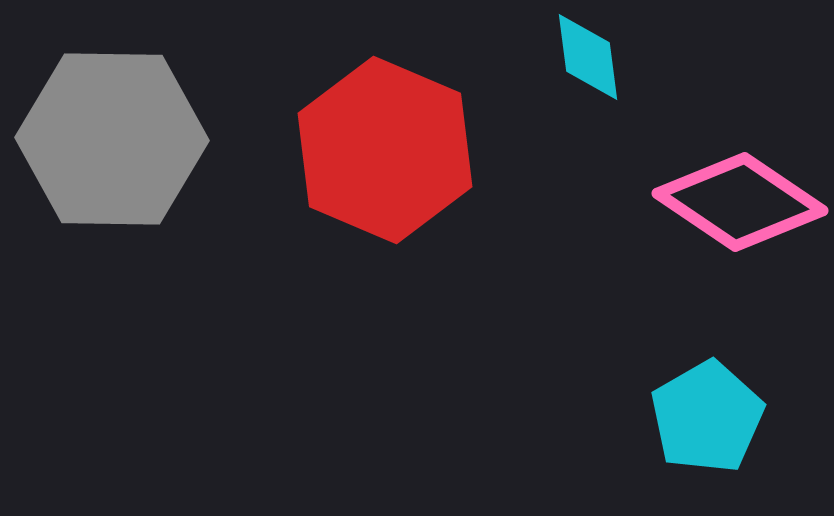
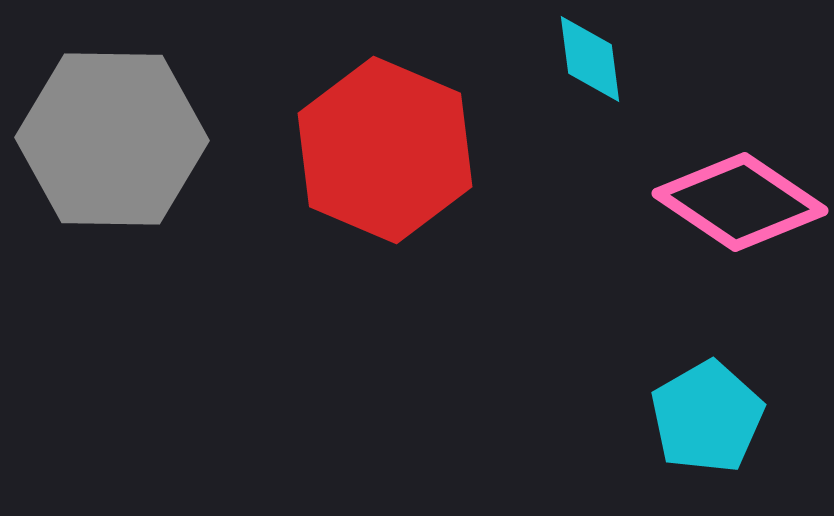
cyan diamond: moved 2 px right, 2 px down
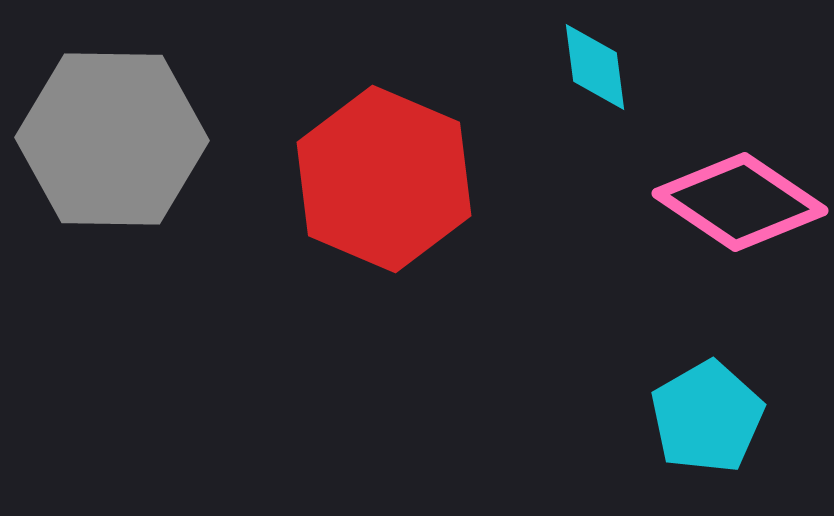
cyan diamond: moved 5 px right, 8 px down
red hexagon: moved 1 px left, 29 px down
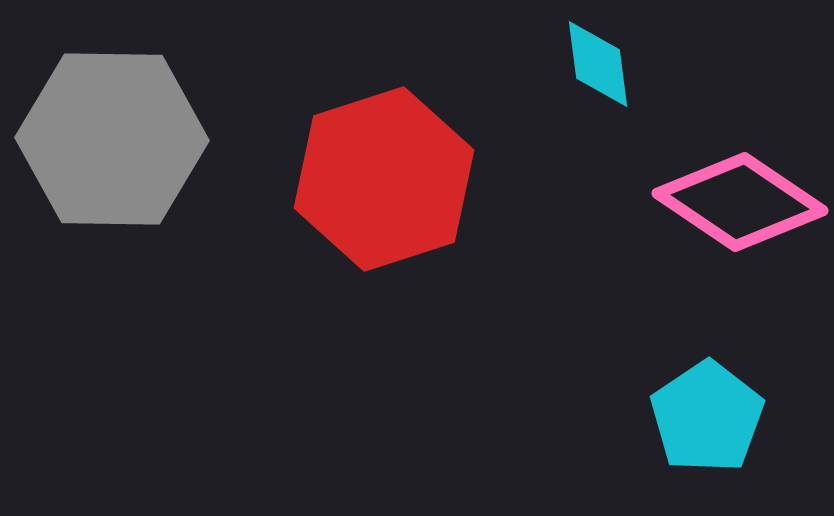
cyan diamond: moved 3 px right, 3 px up
red hexagon: rotated 19 degrees clockwise
cyan pentagon: rotated 4 degrees counterclockwise
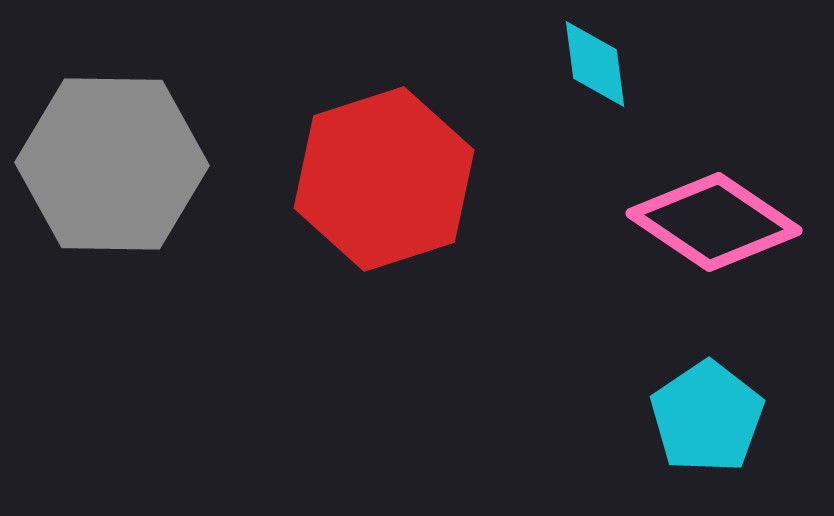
cyan diamond: moved 3 px left
gray hexagon: moved 25 px down
pink diamond: moved 26 px left, 20 px down
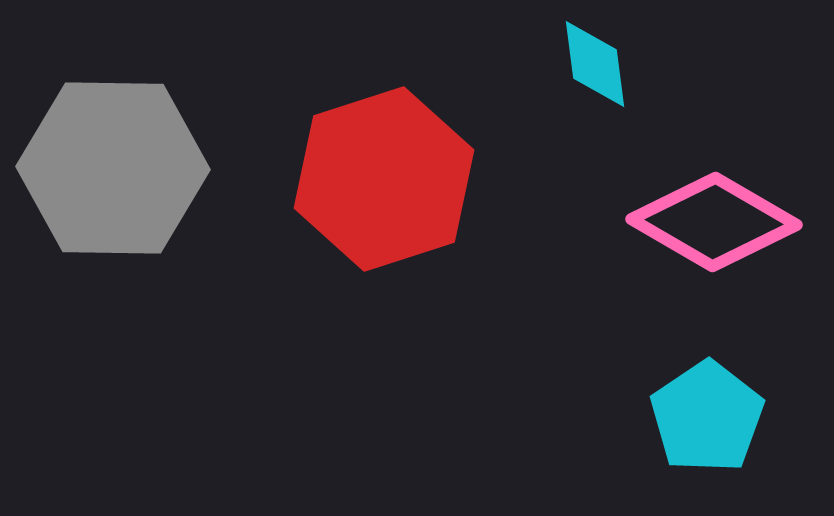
gray hexagon: moved 1 px right, 4 px down
pink diamond: rotated 4 degrees counterclockwise
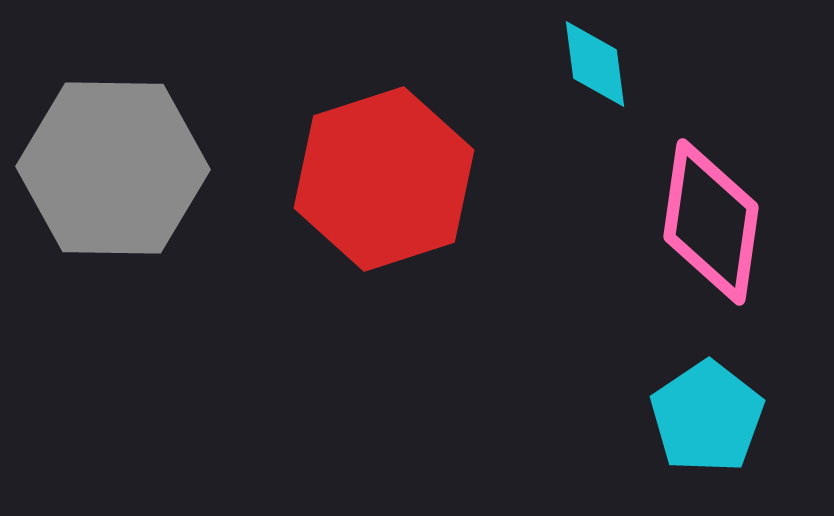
pink diamond: moved 3 px left; rotated 68 degrees clockwise
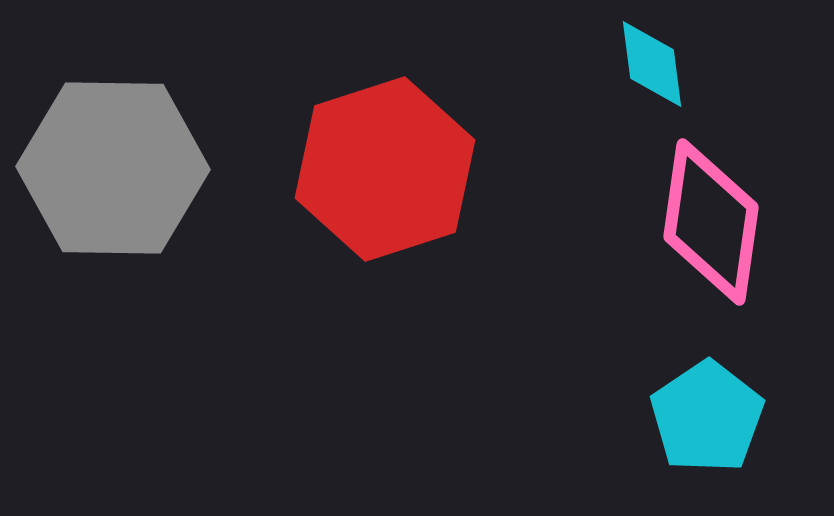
cyan diamond: moved 57 px right
red hexagon: moved 1 px right, 10 px up
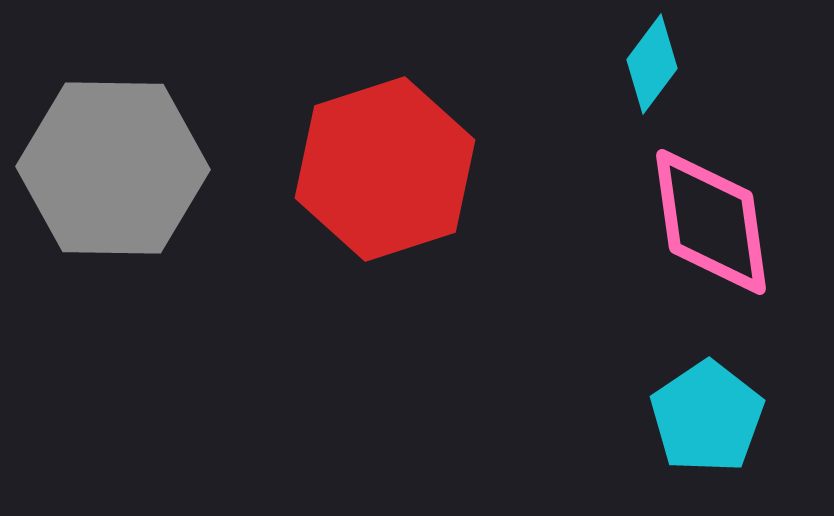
cyan diamond: rotated 44 degrees clockwise
pink diamond: rotated 16 degrees counterclockwise
